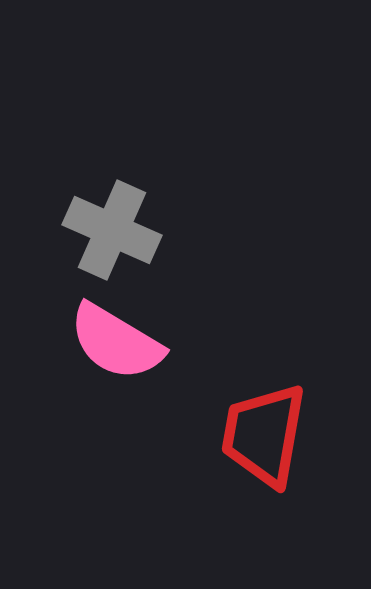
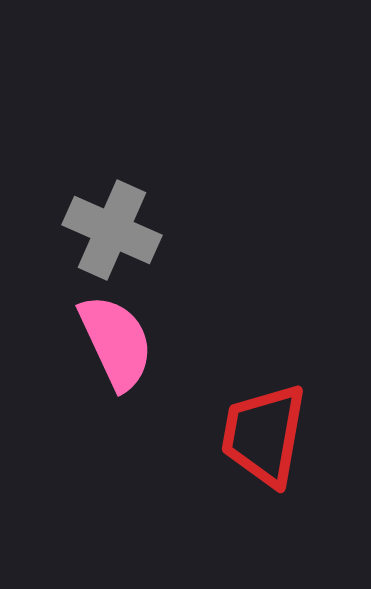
pink semicircle: rotated 146 degrees counterclockwise
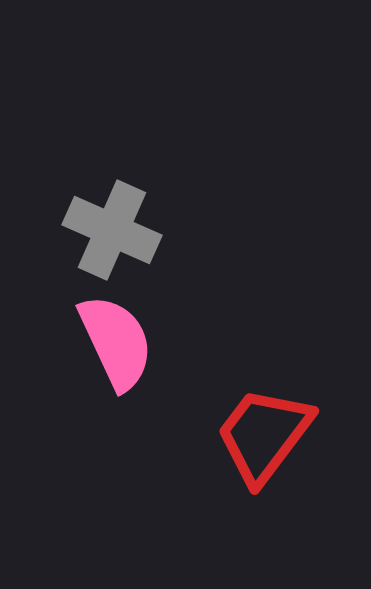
red trapezoid: rotated 27 degrees clockwise
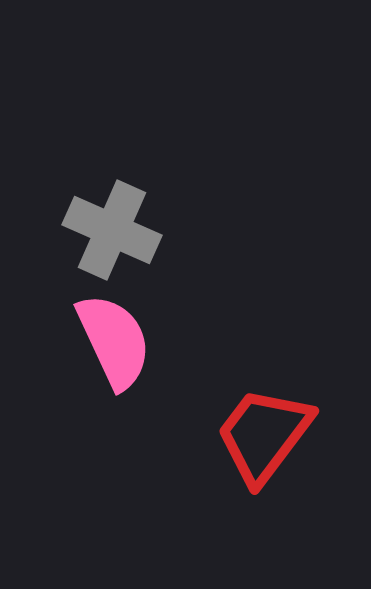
pink semicircle: moved 2 px left, 1 px up
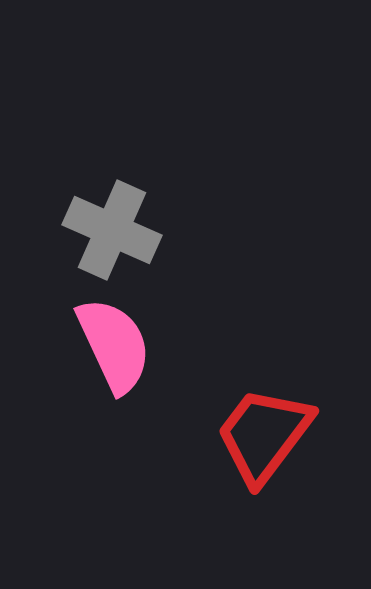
pink semicircle: moved 4 px down
